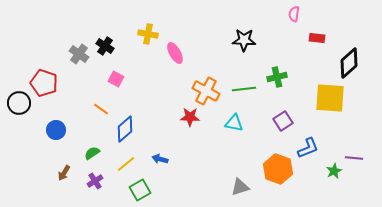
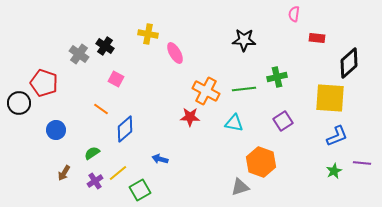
blue L-shape: moved 29 px right, 12 px up
purple line: moved 8 px right, 5 px down
yellow line: moved 8 px left, 9 px down
orange hexagon: moved 17 px left, 7 px up
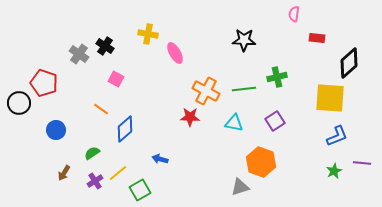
purple square: moved 8 px left
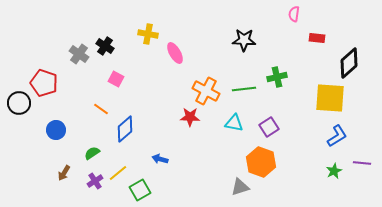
purple square: moved 6 px left, 6 px down
blue L-shape: rotated 10 degrees counterclockwise
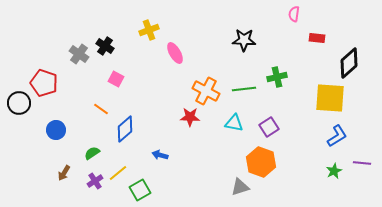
yellow cross: moved 1 px right, 4 px up; rotated 30 degrees counterclockwise
blue arrow: moved 4 px up
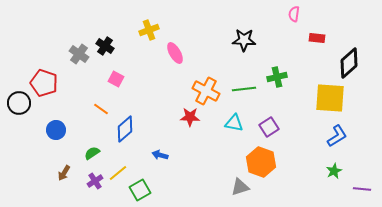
purple line: moved 26 px down
